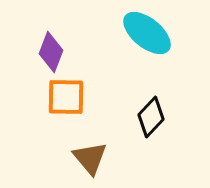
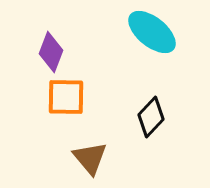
cyan ellipse: moved 5 px right, 1 px up
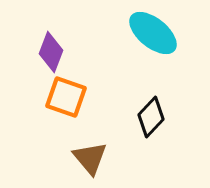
cyan ellipse: moved 1 px right, 1 px down
orange square: rotated 18 degrees clockwise
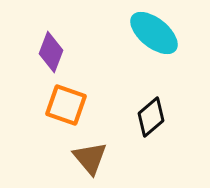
cyan ellipse: moved 1 px right
orange square: moved 8 px down
black diamond: rotated 6 degrees clockwise
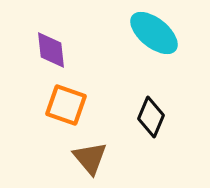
purple diamond: moved 2 px up; rotated 27 degrees counterclockwise
black diamond: rotated 27 degrees counterclockwise
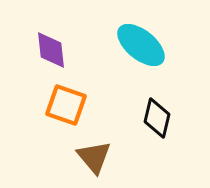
cyan ellipse: moved 13 px left, 12 px down
black diamond: moved 6 px right, 1 px down; rotated 9 degrees counterclockwise
brown triangle: moved 4 px right, 1 px up
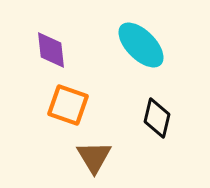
cyan ellipse: rotated 6 degrees clockwise
orange square: moved 2 px right
brown triangle: rotated 9 degrees clockwise
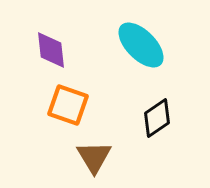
black diamond: rotated 42 degrees clockwise
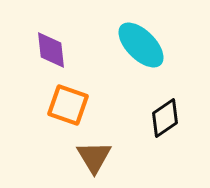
black diamond: moved 8 px right
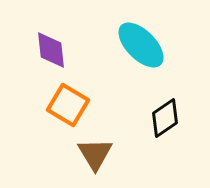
orange square: rotated 12 degrees clockwise
brown triangle: moved 1 px right, 3 px up
